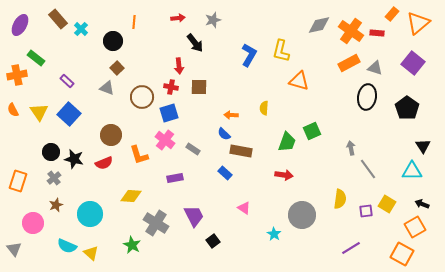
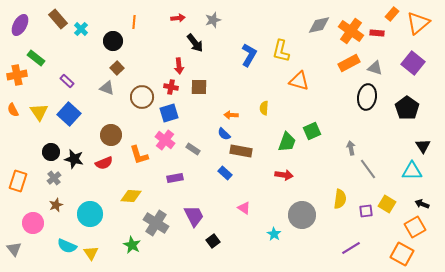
yellow triangle at (91, 253): rotated 14 degrees clockwise
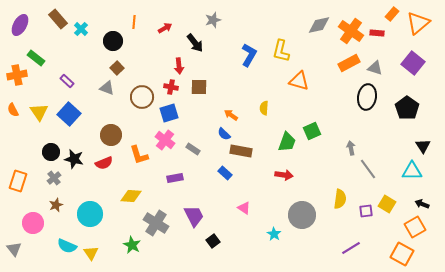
red arrow at (178, 18): moved 13 px left, 10 px down; rotated 24 degrees counterclockwise
orange arrow at (231, 115): rotated 32 degrees clockwise
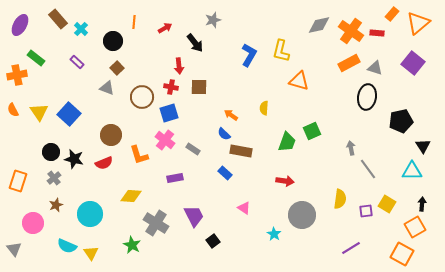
purple rectangle at (67, 81): moved 10 px right, 19 px up
black pentagon at (407, 108): moved 6 px left, 13 px down; rotated 25 degrees clockwise
red arrow at (284, 175): moved 1 px right, 6 px down
black arrow at (422, 204): rotated 72 degrees clockwise
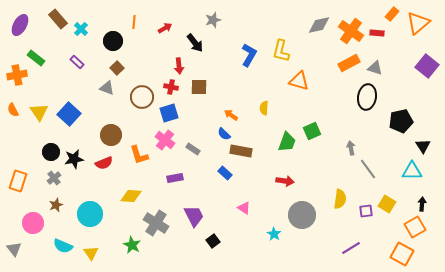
purple square at (413, 63): moved 14 px right, 3 px down
black star at (74, 159): rotated 24 degrees counterclockwise
cyan semicircle at (67, 246): moved 4 px left
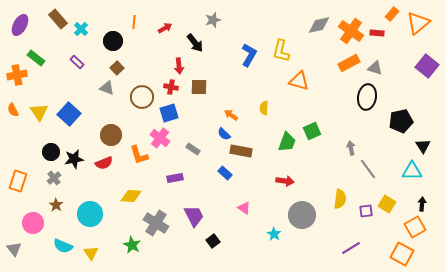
pink cross at (165, 140): moved 5 px left, 2 px up
brown star at (56, 205): rotated 16 degrees counterclockwise
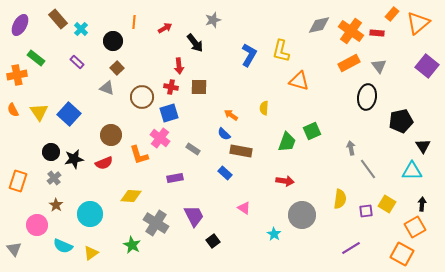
gray triangle at (375, 68): moved 4 px right, 2 px up; rotated 35 degrees clockwise
pink circle at (33, 223): moved 4 px right, 2 px down
yellow triangle at (91, 253): rotated 28 degrees clockwise
